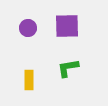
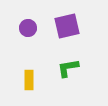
purple square: rotated 12 degrees counterclockwise
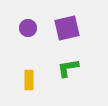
purple square: moved 2 px down
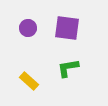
purple square: rotated 20 degrees clockwise
yellow rectangle: moved 1 px down; rotated 48 degrees counterclockwise
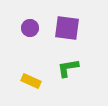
purple circle: moved 2 px right
yellow rectangle: moved 2 px right; rotated 18 degrees counterclockwise
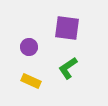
purple circle: moved 1 px left, 19 px down
green L-shape: rotated 25 degrees counterclockwise
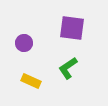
purple square: moved 5 px right
purple circle: moved 5 px left, 4 px up
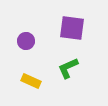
purple circle: moved 2 px right, 2 px up
green L-shape: rotated 10 degrees clockwise
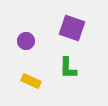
purple square: rotated 12 degrees clockwise
green L-shape: rotated 65 degrees counterclockwise
